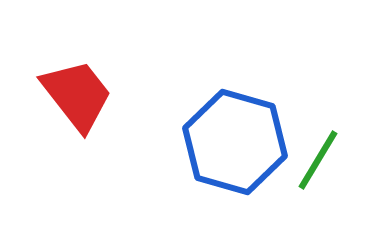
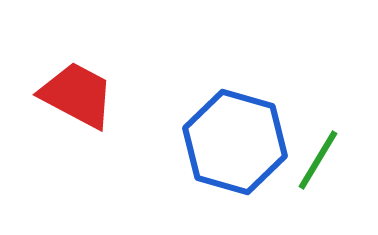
red trapezoid: rotated 24 degrees counterclockwise
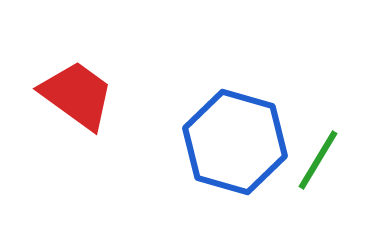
red trapezoid: rotated 8 degrees clockwise
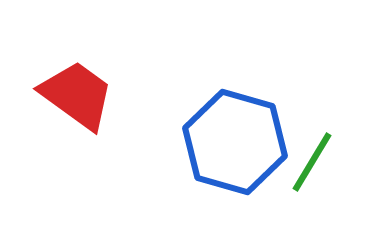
green line: moved 6 px left, 2 px down
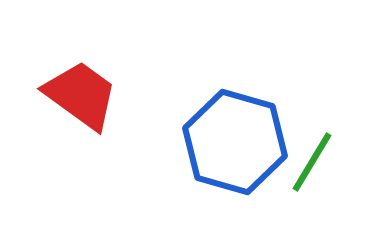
red trapezoid: moved 4 px right
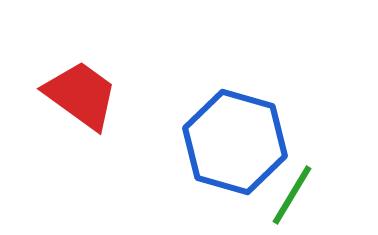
green line: moved 20 px left, 33 px down
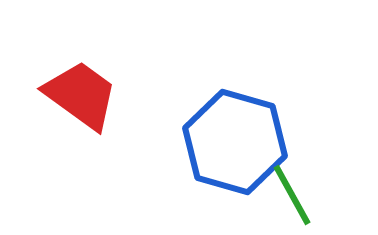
green line: rotated 60 degrees counterclockwise
